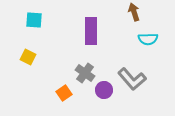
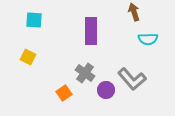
purple circle: moved 2 px right
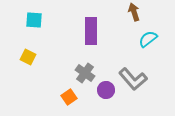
cyan semicircle: rotated 144 degrees clockwise
gray L-shape: moved 1 px right
orange square: moved 5 px right, 4 px down
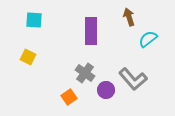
brown arrow: moved 5 px left, 5 px down
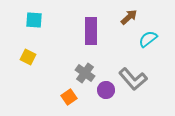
brown arrow: rotated 66 degrees clockwise
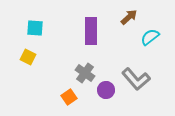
cyan square: moved 1 px right, 8 px down
cyan semicircle: moved 2 px right, 2 px up
gray L-shape: moved 3 px right
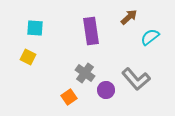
purple rectangle: rotated 8 degrees counterclockwise
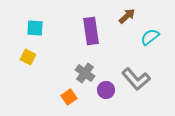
brown arrow: moved 2 px left, 1 px up
